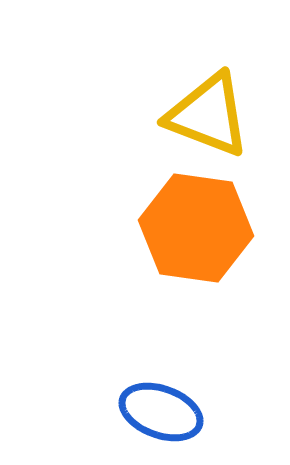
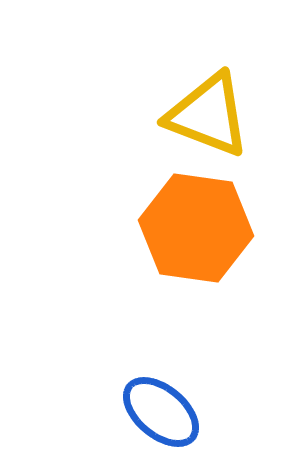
blue ellipse: rotated 20 degrees clockwise
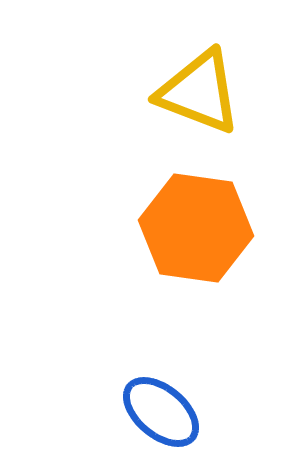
yellow triangle: moved 9 px left, 23 px up
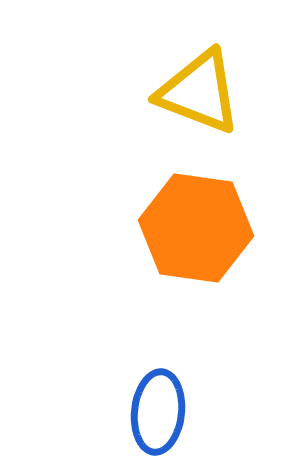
blue ellipse: moved 3 px left; rotated 56 degrees clockwise
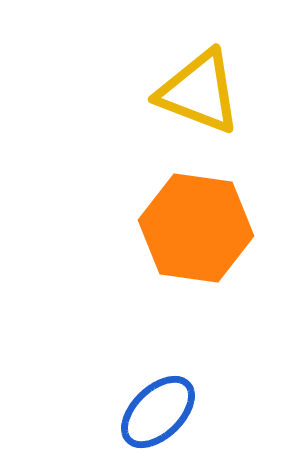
blue ellipse: rotated 40 degrees clockwise
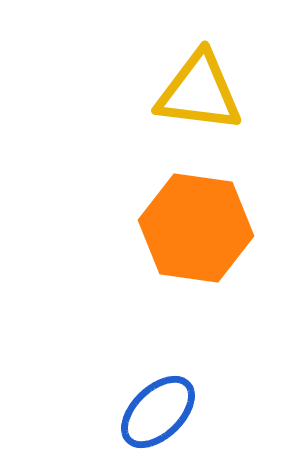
yellow triangle: rotated 14 degrees counterclockwise
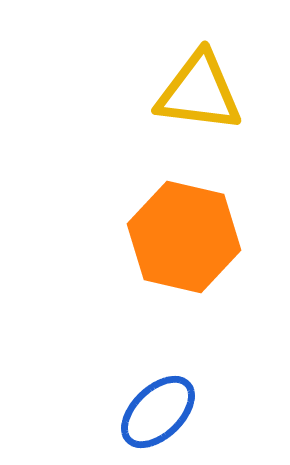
orange hexagon: moved 12 px left, 9 px down; rotated 5 degrees clockwise
